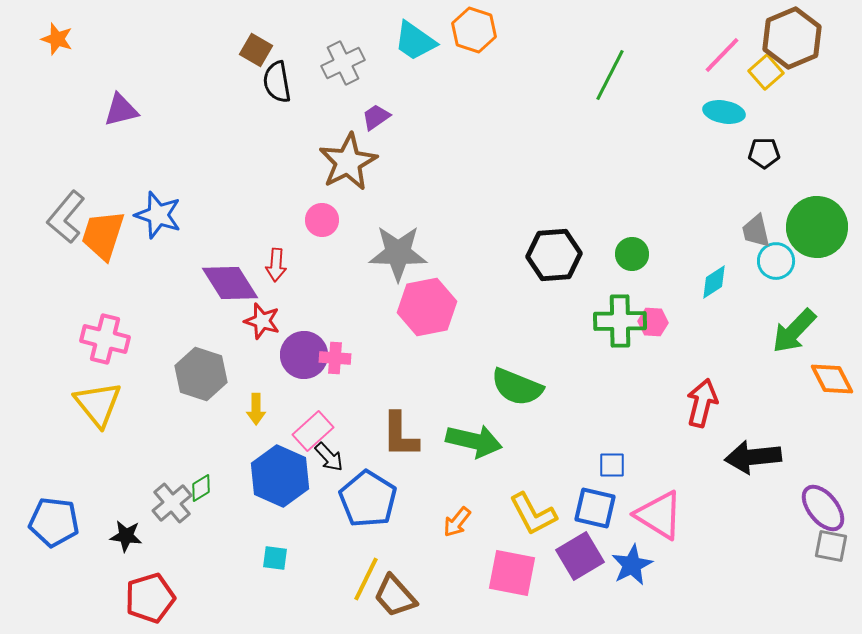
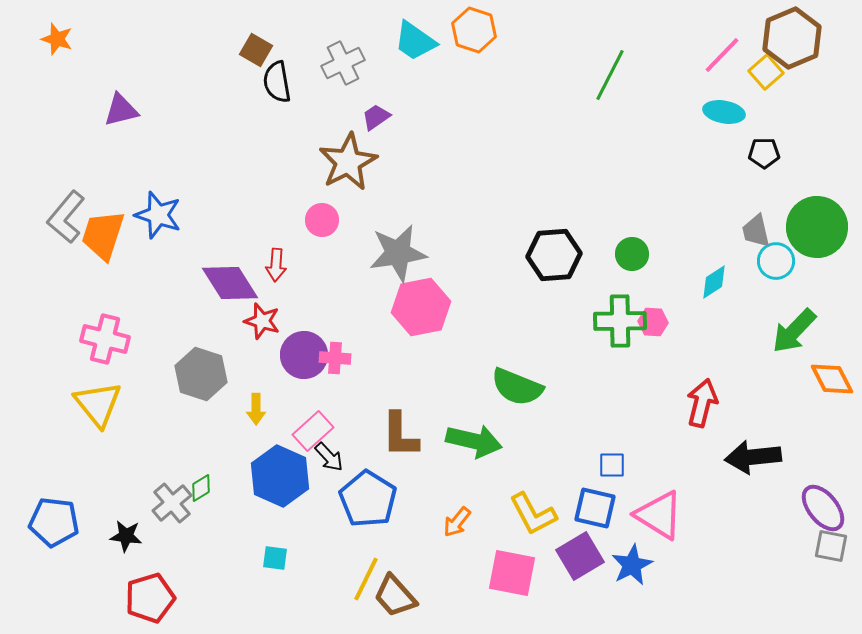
gray star at (398, 253): rotated 10 degrees counterclockwise
pink hexagon at (427, 307): moved 6 px left
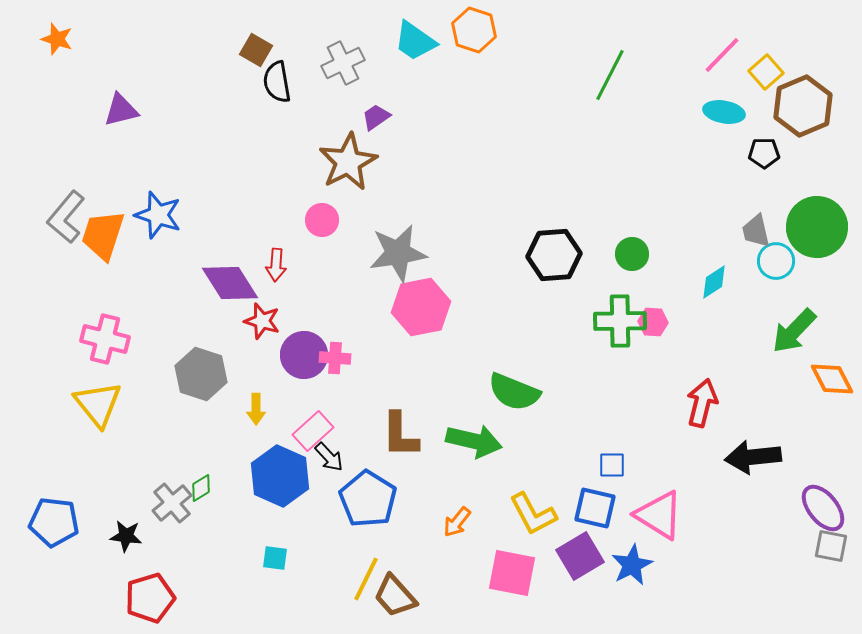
brown hexagon at (792, 38): moved 11 px right, 68 px down
green semicircle at (517, 387): moved 3 px left, 5 px down
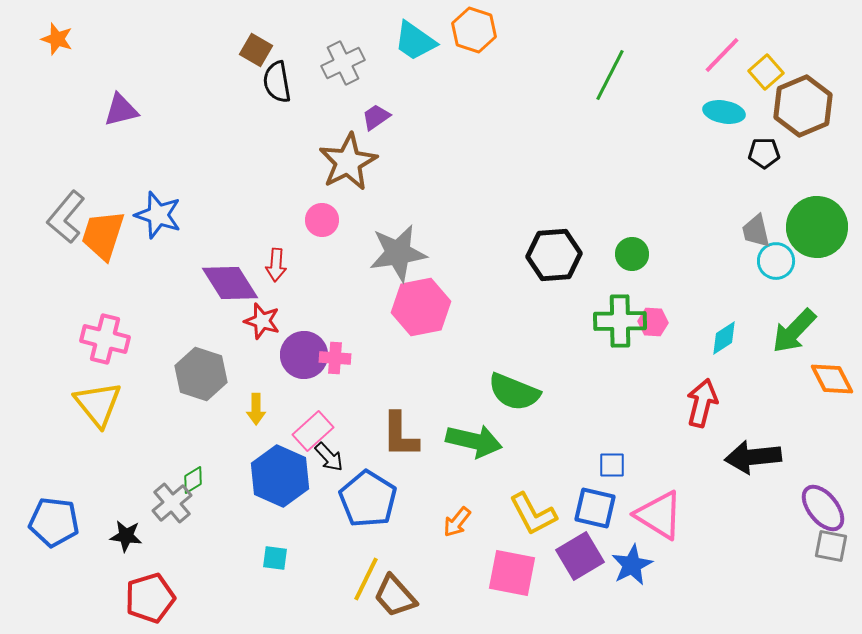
cyan diamond at (714, 282): moved 10 px right, 56 px down
green diamond at (201, 488): moved 8 px left, 8 px up
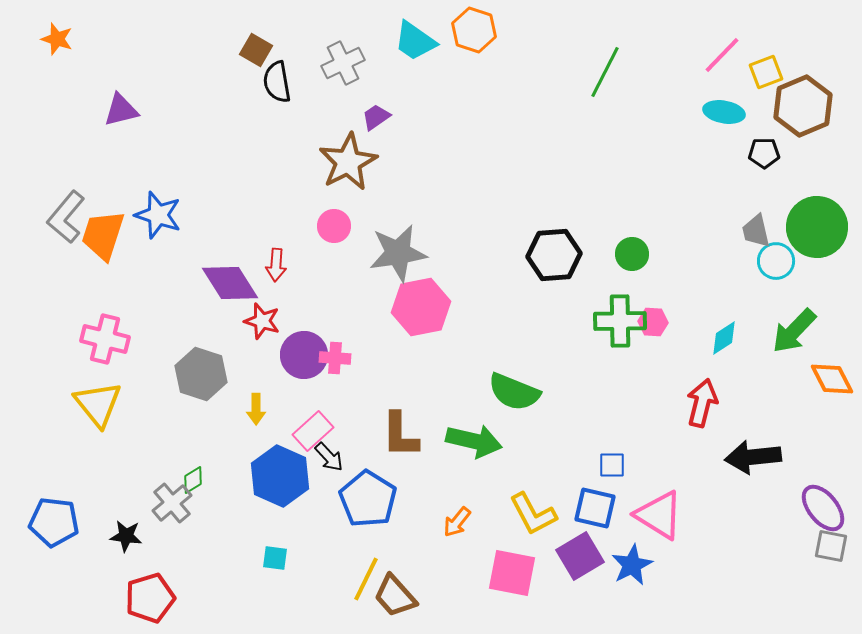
yellow square at (766, 72): rotated 20 degrees clockwise
green line at (610, 75): moved 5 px left, 3 px up
pink circle at (322, 220): moved 12 px right, 6 px down
